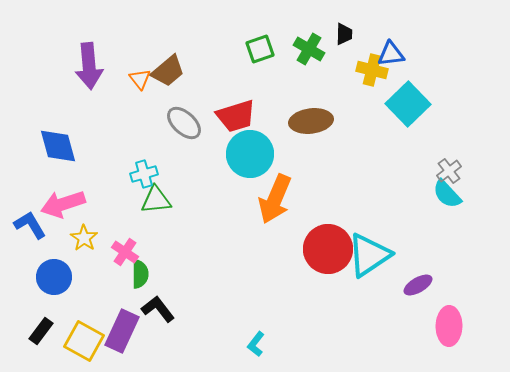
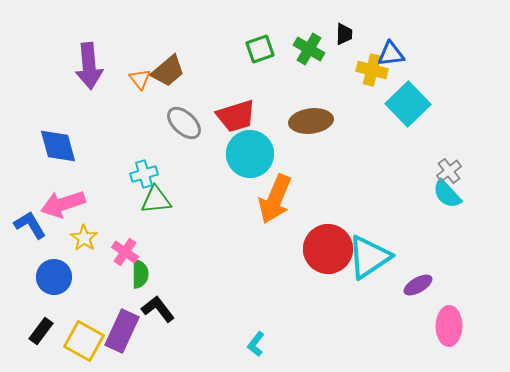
cyan triangle: moved 2 px down
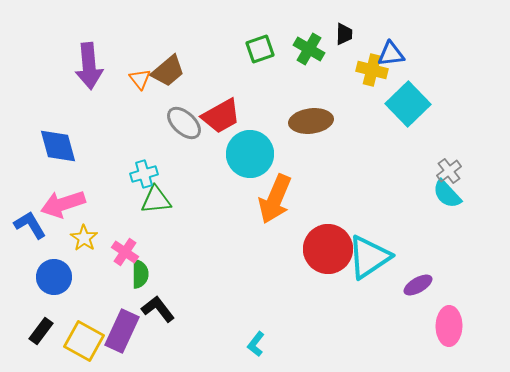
red trapezoid: moved 15 px left; rotated 12 degrees counterclockwise
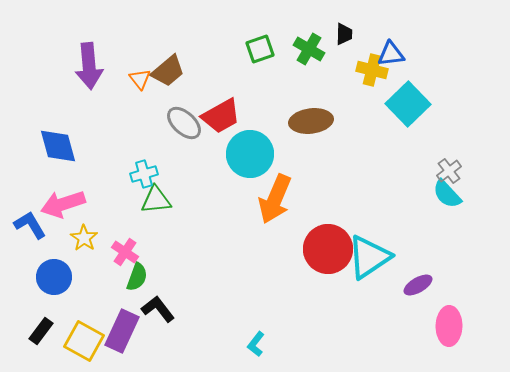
green semicircle: moved 3 px left, 3 px down; rotated 20 degrees clockwise
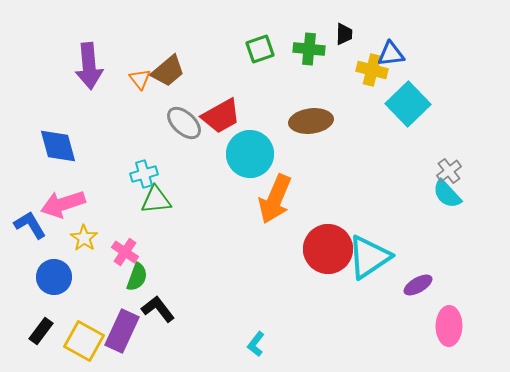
green cross: rotated 24 degrees counterclockwise
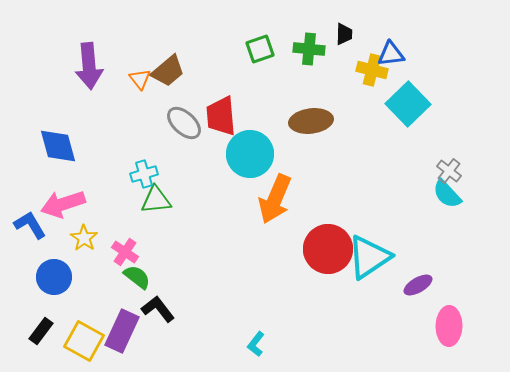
red trapezoid: rotated 114 degrees clockwise
gray cross: rotated 15 degrees counterclockwise
green semicircle: rotated 72 degrees counterclockwise
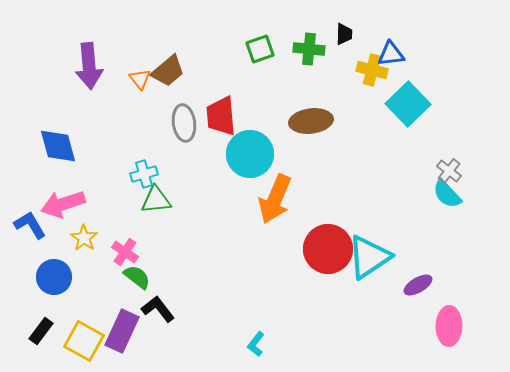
gray ellipse: rotated 39 degrees clockwise
